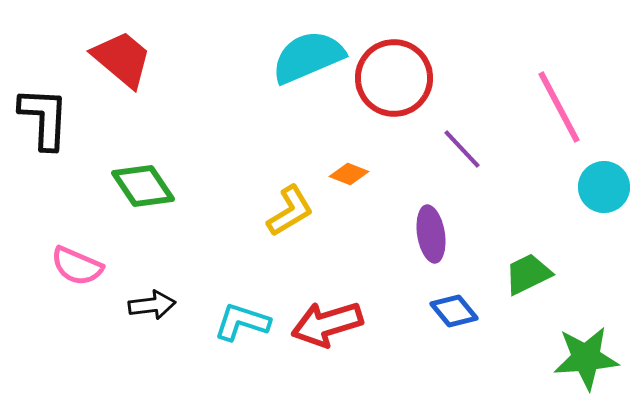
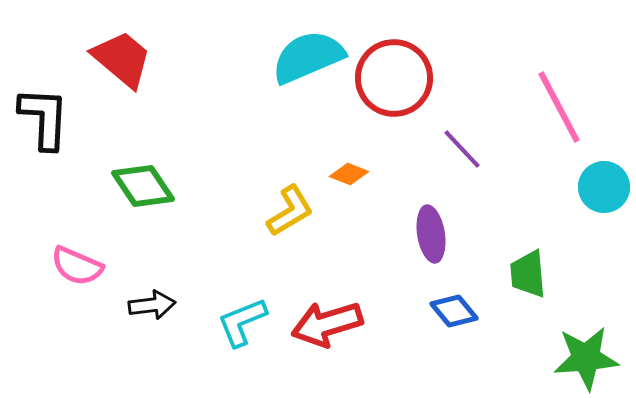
green trapezoid: rotated 69 degrees counterclockwise
cyan L-shape: rotated 40 degrees counterclockwise
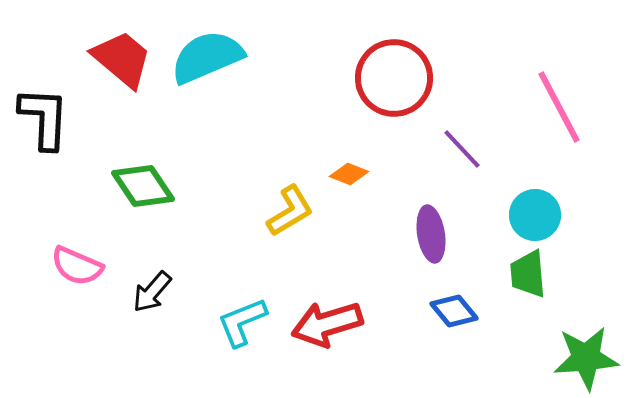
cyan semicircle: moved 101 px left
cyan circle: moved 69 px left, 28 px down
black arrow: moved 13 px up; rotated 138 degrees clockwise
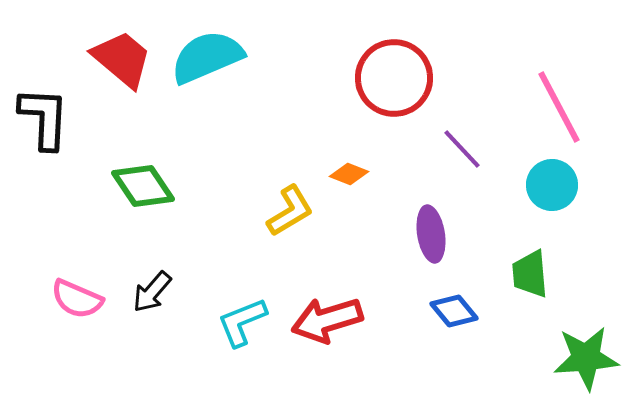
cyan circle: moved 17 px right, 30 px up
pink semicircle: moved 33 px down
green trapezoid: moved 2 px right
red arrow: moved 4 px up
